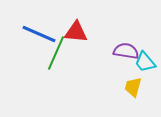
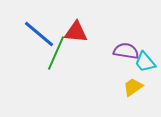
blue line: rotated 16 degrees clockwise
yellow trapezoid: rotated 40 degrees clockwise
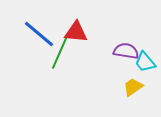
green line: moved 4 px right, 1 px up
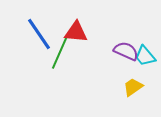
blue line: rotated 16 degrees clockwise
purple semicircle: rotated 15 degrees clockwise
cyan trapezoid: moved 6 px up
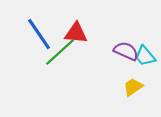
red triangle: moved 1 px down
green line: rotated 24 degrees clockwise
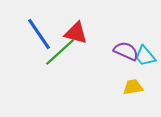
red triangle: rotated 10 degrees clockwise
yellow trapezoid: rotated 25 degrees clockwise
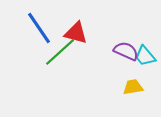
blue line: moved 6 px up
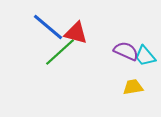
blue line: moved 9 px right, 1 px up; rotated 16 degrees counterclockwise
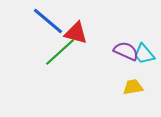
blue line: moved 6 px up
cyan trapezoid: moved 1 px left, 2 px up
